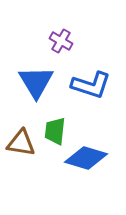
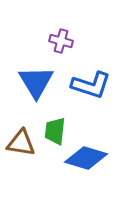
purple cross: rotated 15 degrees counterclockwise
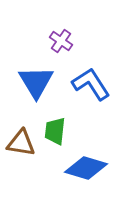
purple cross: rotated 20 degrees clockwise
blue L-shape: moved 1 px up; rotated 141 degrees counterclockwise
blue diamond: moved 10 px down
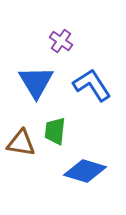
blue L-shape: moved 1 px right, 1 px down
blue diamond: moved 1 px left, 3 px down
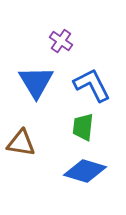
blue L-shape: rotated 6 degrees clockwise
green trapezoid: moved 28 px right, 4 px up
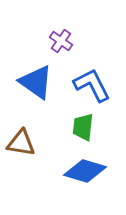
blue triangle: rotated 24 degrees counterclockwise
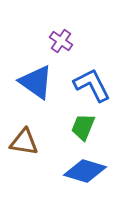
green trapezoid: rotated 16 degrees clockwise
brown triangle: moved 3 px right, 1 px up
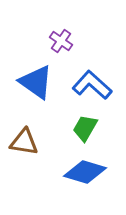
blue L-shape: rotated 21 degrees counterclockwise
green trapezoid: moved 2 px right, 1 px down; rotated 8 degrees clockwise
blue diamond: moved 1 px down
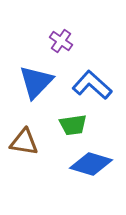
blue triangle: rotated 39 degrees clockwise
green trapezoid: moved 12 px left, 3 px up; rotated 128 degrees counterclockwise
blue diamond: moved 6 px right, 8 px up
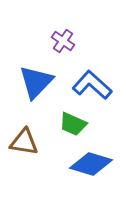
purple cross: moved 2 px right
green trapezoid: moved 1 px up; rotated 32 degrees clockwise
